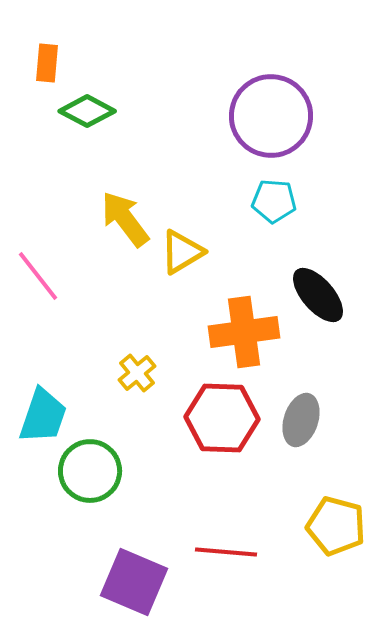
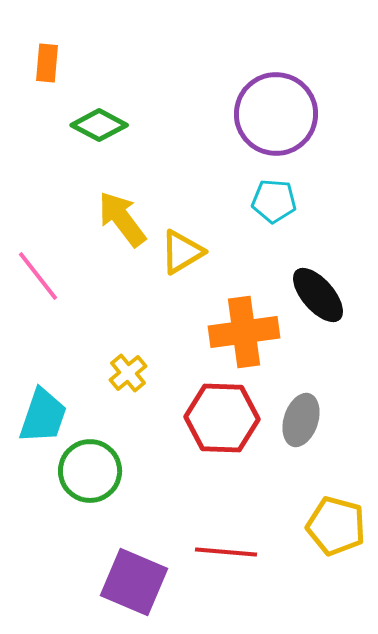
green diamond: moved 12 px right, 14 px down
purple circle: moved 5 px right, 2 px up
yellow arrow: moved 3 px left
yellow cross: moved 9 px left
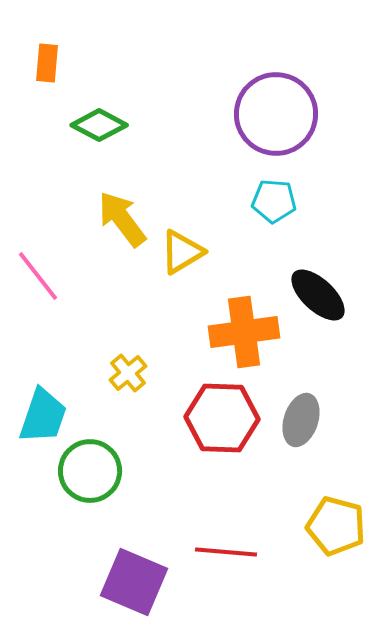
black ellipse: rotated 6 degrees counterclockwise
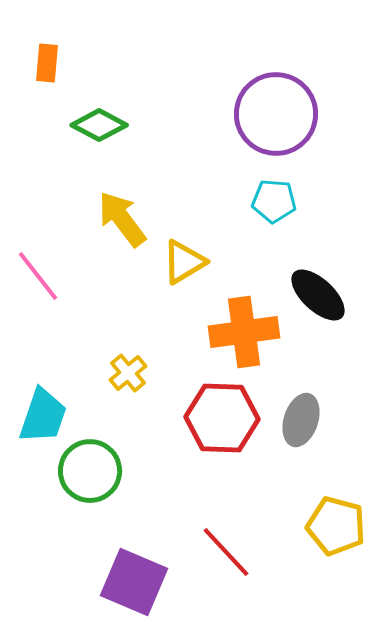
yellow triangle: moved 2 px right, 10 px down
red line: rotated 42 degrees clockwise
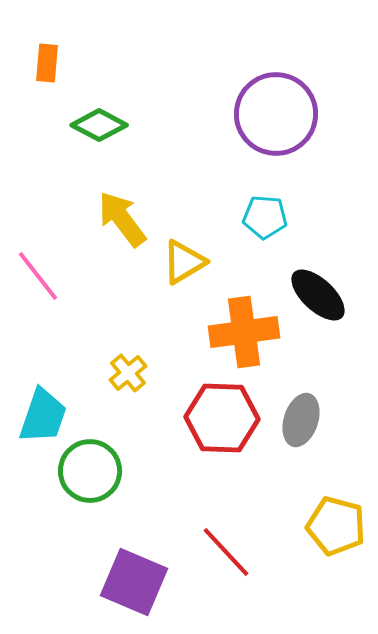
cyan pentagon: moved 9 px left, 16 px down
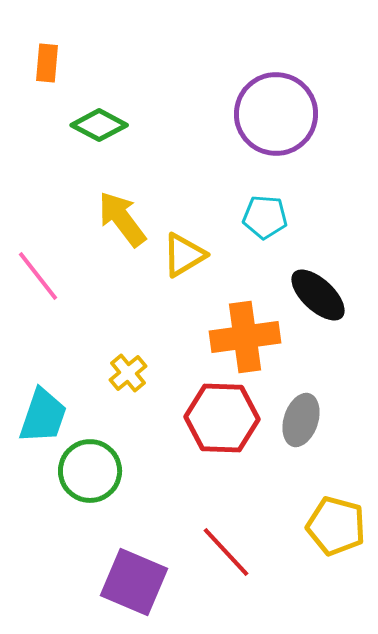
yellow triangle: moved 7 px up
orange cross: moved 1 px right, 5 px down
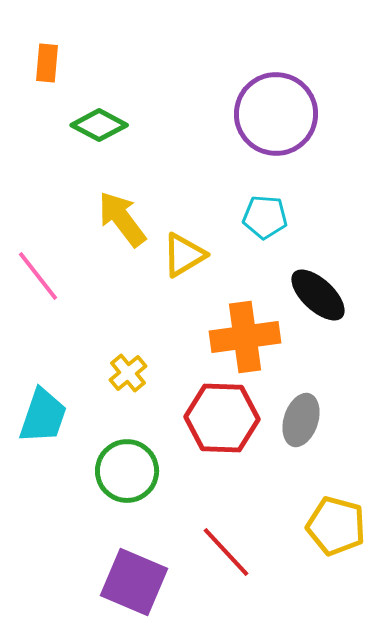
green circle: moved 37 px right
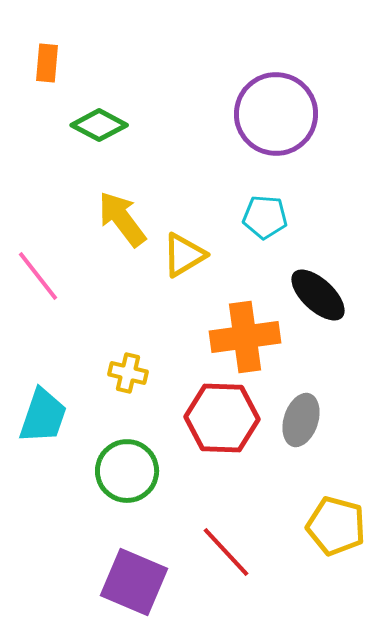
yellow cross: rotated 36 degrees counterclockwise
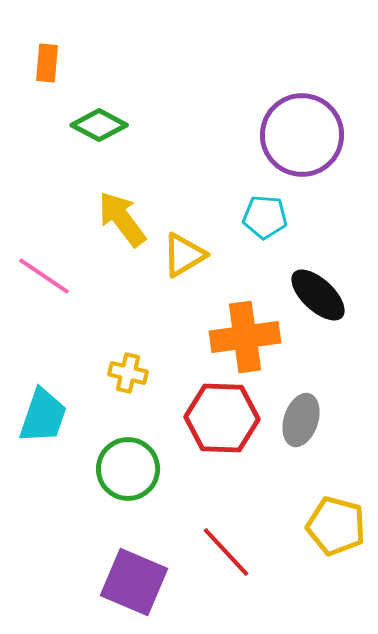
purple circle: moved 26 px right, 21 px down
pink line: moved 6 px right; rotated 18 degrees counterclockwise
green circle: moved 1 px right, 2 px up
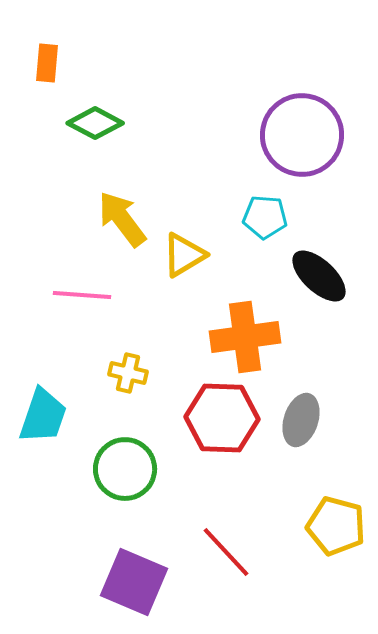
green diamond: moved 4 px left, 2 px up
pink line: moved 38 px right, 19 px down; rotated 30 degrees counterclockwise
black ellipse: moved 1 px right, 19 px up
green circle: moved 3 px left
